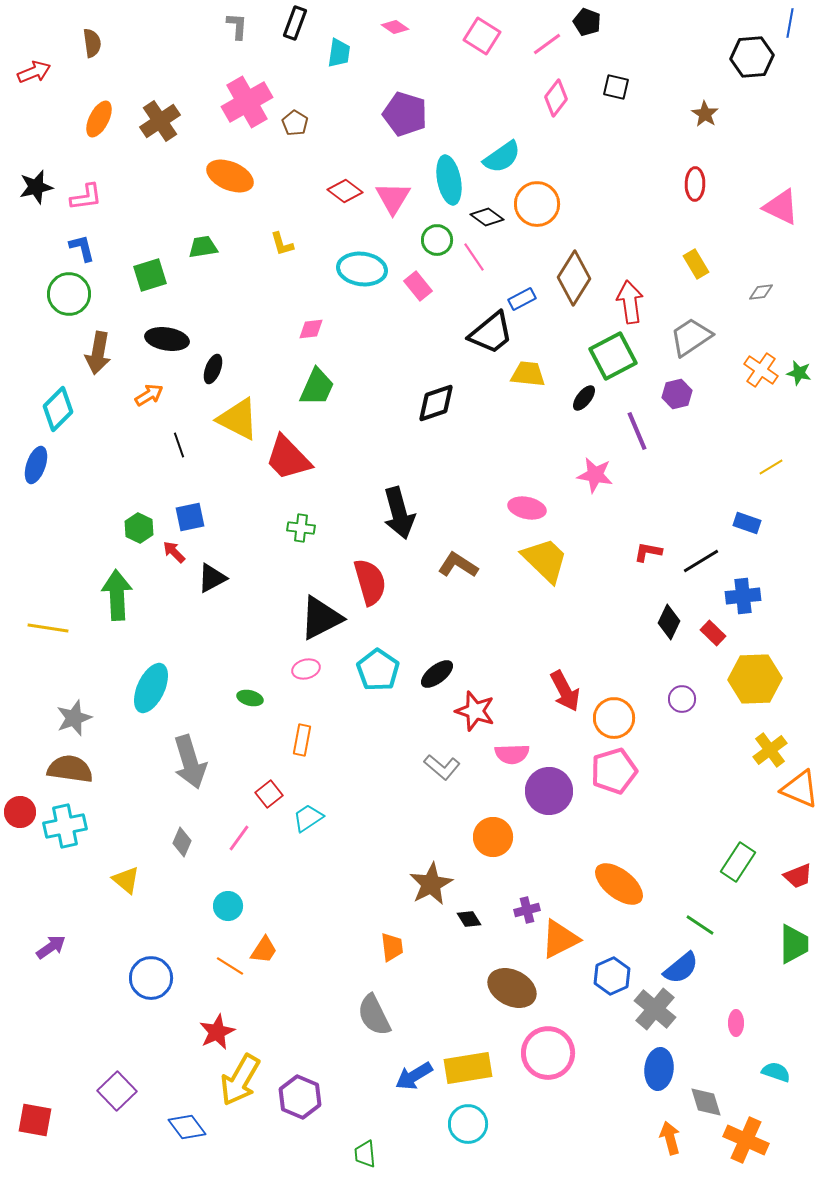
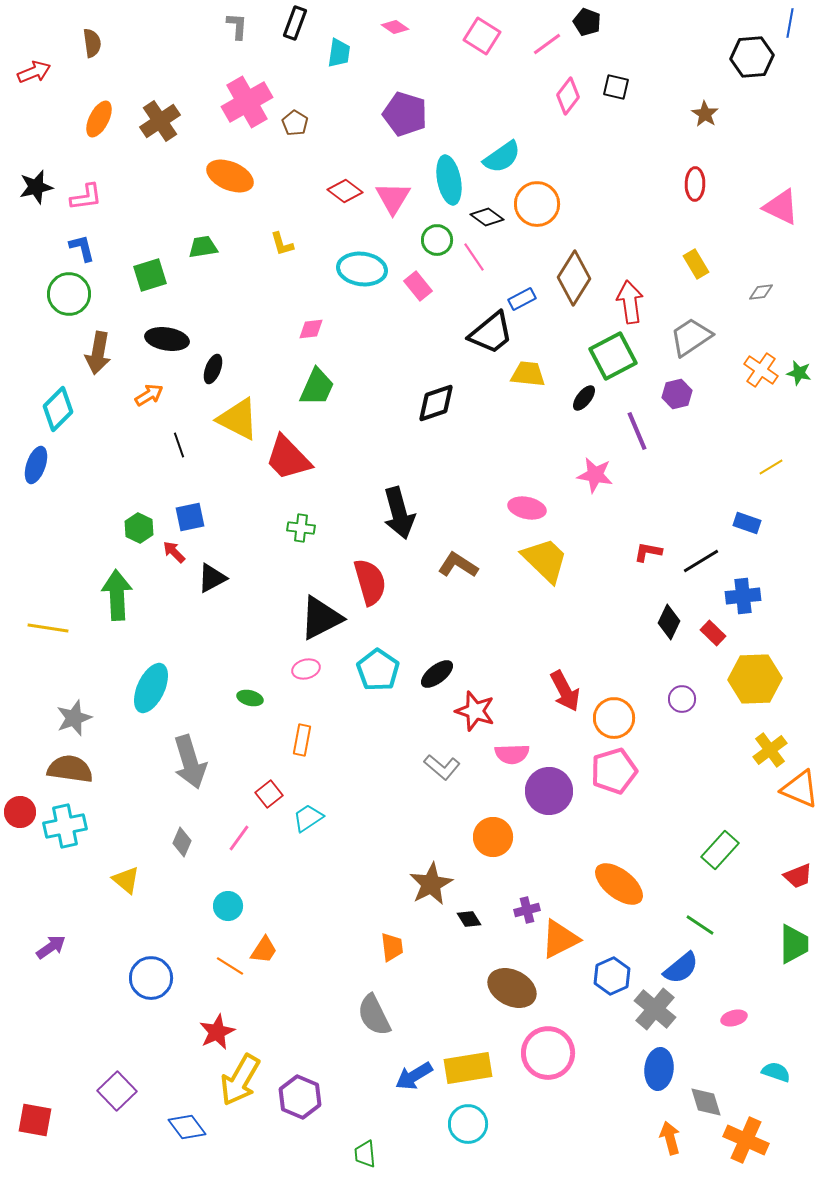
pink diamond at (556, 98): moved 12 px right, 2 px up
green rectangle at (738, 862): moved 18 px left, 12 px up; rotated 9 degrees clockwise
pink ellipse at (736, 1023): moved 2 px left, 5 px up; rotated 75 degrees clockwise
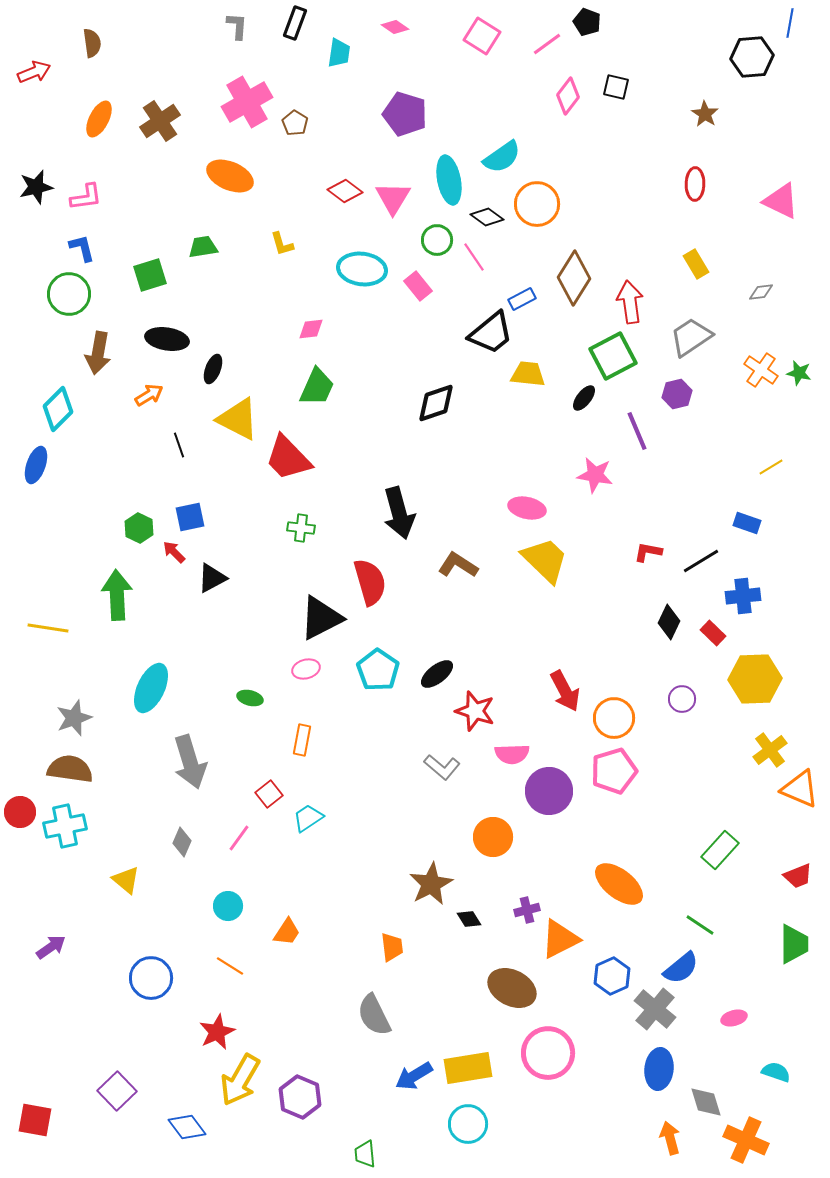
pink triangle at (781, 207): moved 6 px up
orange trapezoid at (264, 950): moved 23 px right, 18 px up
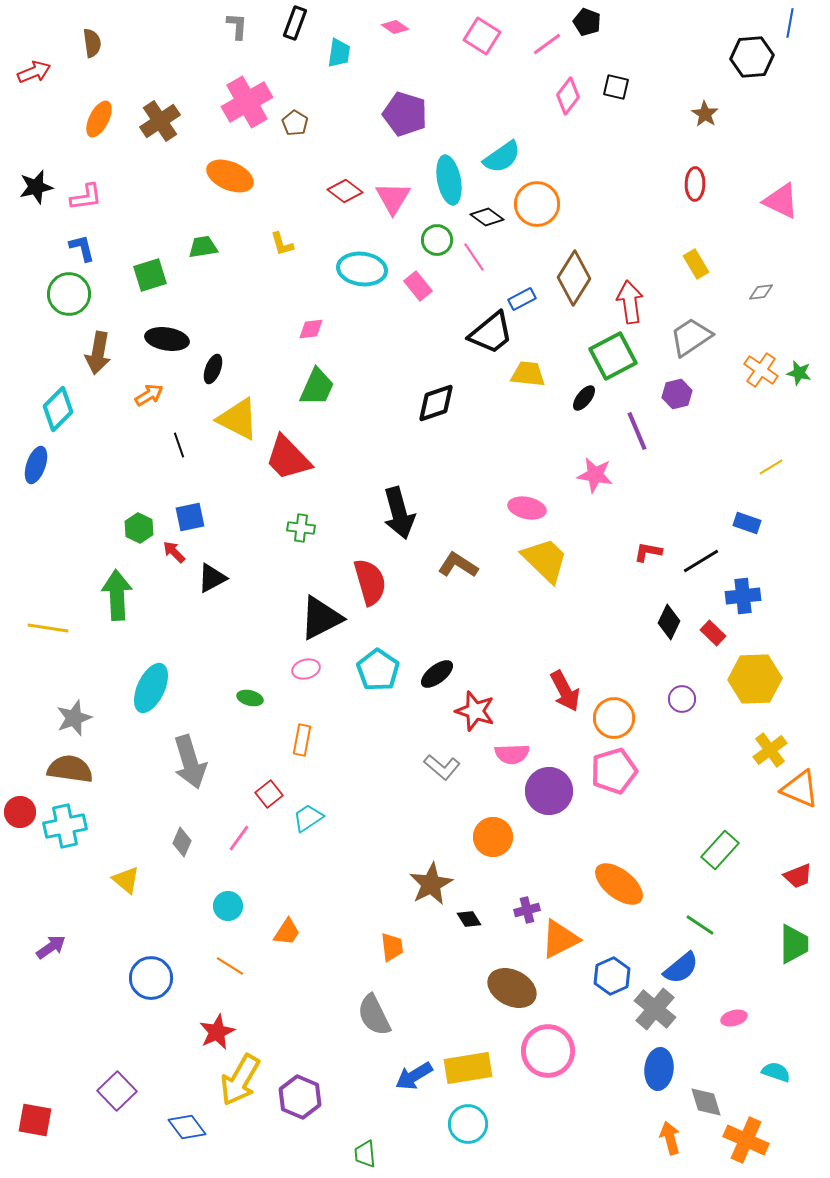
pink circle at (548, 1053): moved 2 px up
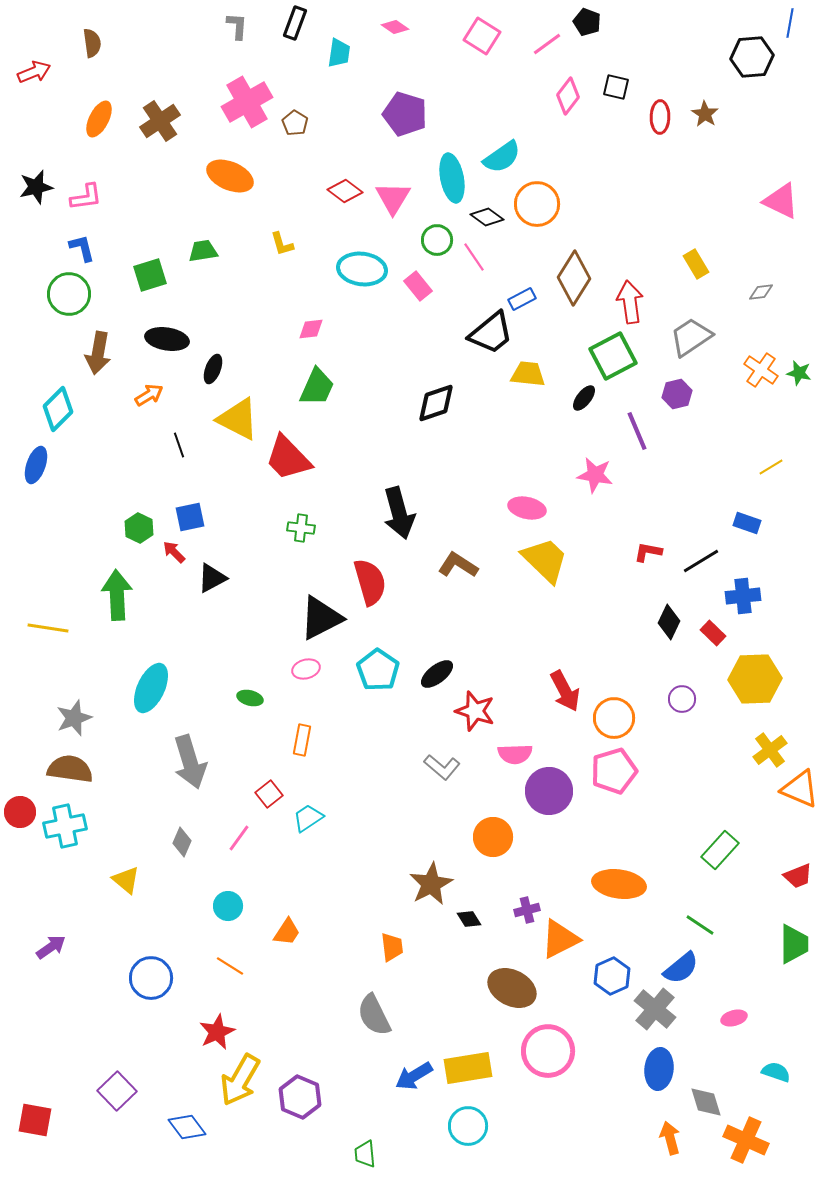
cyan ellipse at (449, 180): moved 3 px right, 2 px up
red ellipse at (695, 184): moved 35 px left, 67 px up
green trapezoid at (203, 247): moved 4 px down
pink semicircle at (512, 754): moved 3 px right
orange ellipse at (619, 884): rotated 30 degrees counterclockwise
cyan circle at (468, 1124): moved 2 px down
